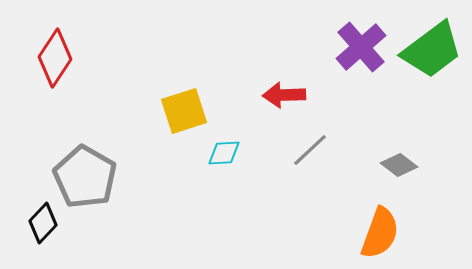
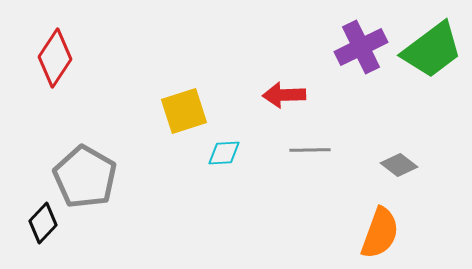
purple cross: rotated 15 degrees clockwise
gray line: rotated 42 degrees clockwise
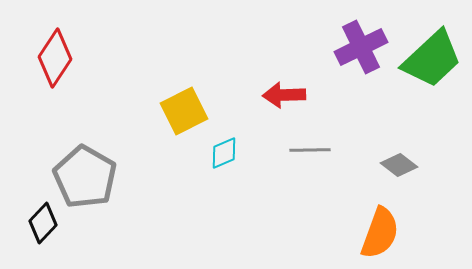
green trapezoid: moved 9 px down; rotated 6 degrees counterclockwise
yellow square: rotated 9 degrees counterclockwise
cyan diamond: rotated 20 degrees counterclockwise
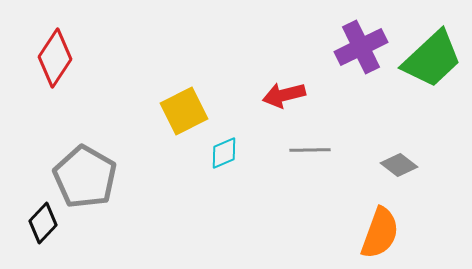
red arrow: rotated 12 degrees counterclockwise
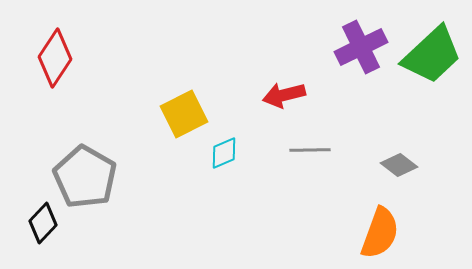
green trapezoid: moved 4 px up
yellow square: moved 3 px down
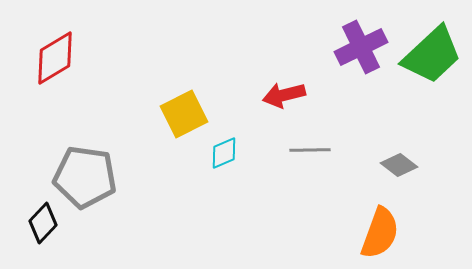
red diamond: rotated 26 degrees clockwise
gray pentagon: rotated 22 degrees counterclockwise
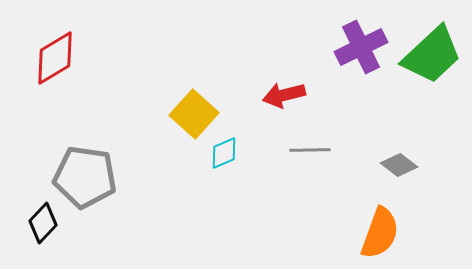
yellow square: moved 10 px right; rotated 21 degrees counterclockwise
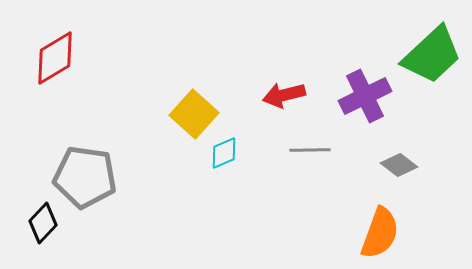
purple cross: moved 4 px right, 49 px down
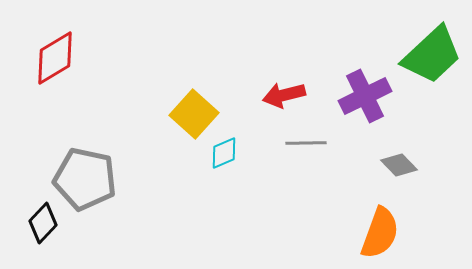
gray line: moved 4 px left, 7 px up
gray diamond: rotated 9 degrees clockwise
gray pentagon: moved 2 px down; rotated 4 degrees clockwise
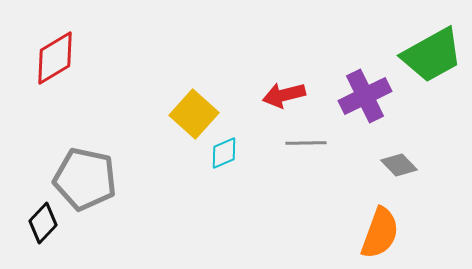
green trapezoid: rotated 14 degrees clockwise
